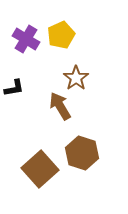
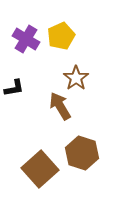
yellow pentagon: moved 1 px down
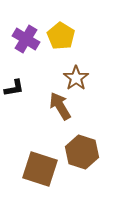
yellow pentagon: rotated 16 degrees counterclockwise
brown hexagon: moved 1 px up
brown square: rotated 30 degrees counterclockwise
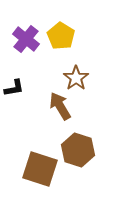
purple cross: rotated 8 degrees clockwise
brown hexagon: moved 4 px left, 2 px up
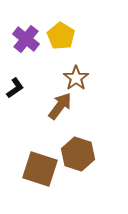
black L-shape: moved 1 px right; rotated 25 degrees counterclockwise
brown arrow: rotated 68 degrees clockwise
brown hexagon: moved 4 px down
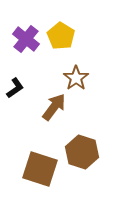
brown arrow: moved 6 px left, 1 px down
brown hexagon: moved 4 px right, 2 px up
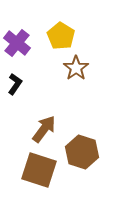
purple cross: moved 9 px left, 4 px down
brown star: moved 10 px up
black L-shape: moved 4 px up; rotated 20 degrees counterclockwise
brown arrow: moved 10 px left, 22 px down
brown square: moved 1 px left, 1 px down
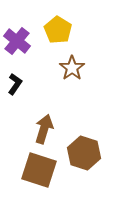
yellow pentagon: moved 3 px left, 6 px up
purple cross: moved 2 px up
brown star: moved 4 px left
brown arrow: rotated 20 degrees counterclockwise
brown hexagon: moved 2 px right, 1 px down
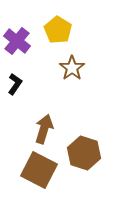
brown square: rotated 9 degrees clockwise
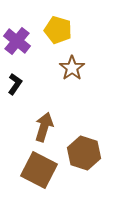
yellow pentagon: rotated 16 degrees counterclockwise
brown arrow: moved 2 px up
